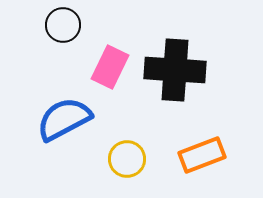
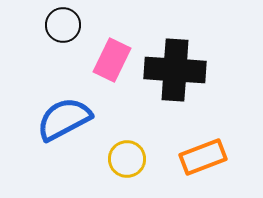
pink rectangle: moved 2 px right, 7 px up
orange rectangle: moved 1 px right, 2 px down
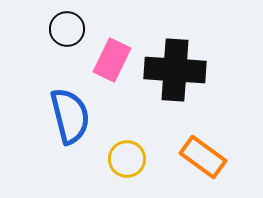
black circle: moved 4 px right, 4 px down
blue semicircle: moved 6 px right, 3 px up; rotated 104 degrees clockwise
orange rectangle: rotated 57 degrees clockwise
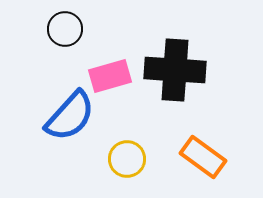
black circle: moved 2 px left
pink rectangle: moved 2 px left, 16 px down; rotated 48 degrees clockwise
blue semicircle: rotated 56 degrees clockwise
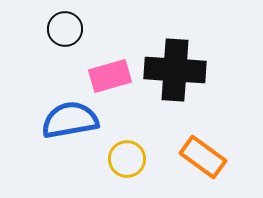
blue semicircle: moved 4 px down; rotated 142 degrees counterclockwise
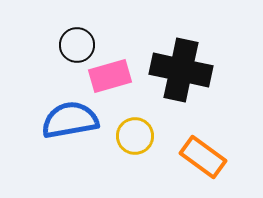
black circle: moved 12 px right, 16 px down
black cross: moved 6 px right; rotated 8 degrees clockwise
yellow circle: moved 8 px right, 23 px up
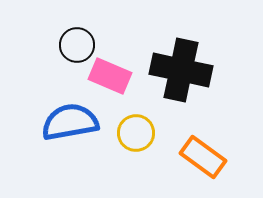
pink rectangle: rotated 39 degrees clockwise
blue semicircle: moved 2 px down
yellow circle: moved 1 px right, 3 px up
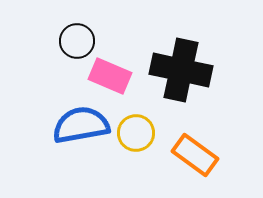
black circle: moved 4 px up
blue semicircle: moved 11 px right, 3 px down
orange rectangle: moved 8 px left, 2 px up
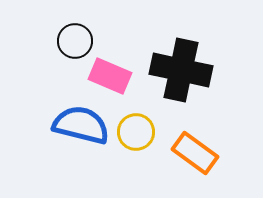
black circle: moved 2 px left
blue semicircle: rotated 24 degrees clockwise
yellow circle: moved 1 px up
orange rectangle: moved 2 px up
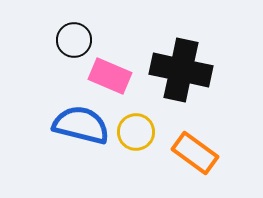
black circle: moved 1 px left, 1 px up
